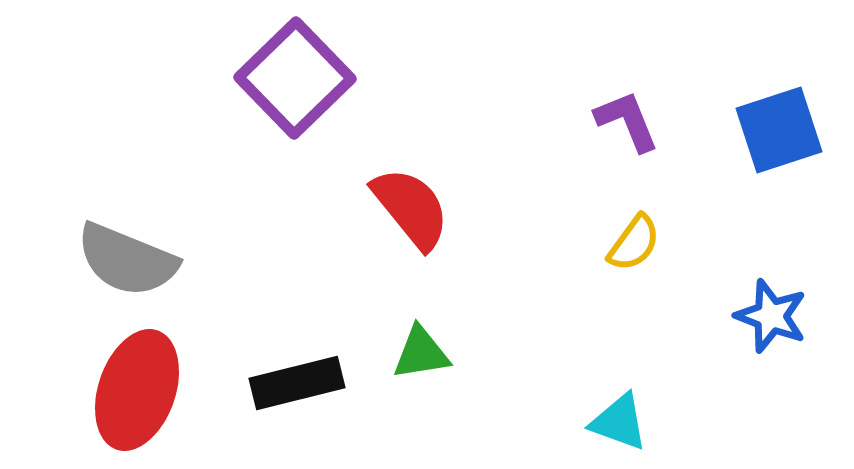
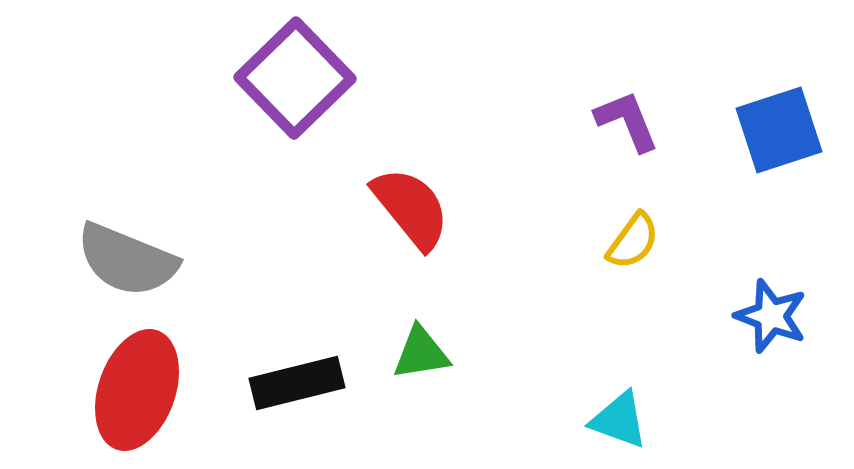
yellow semicircle: moved 1 px left, 2 px up
cyan triangle: moved 2 px up
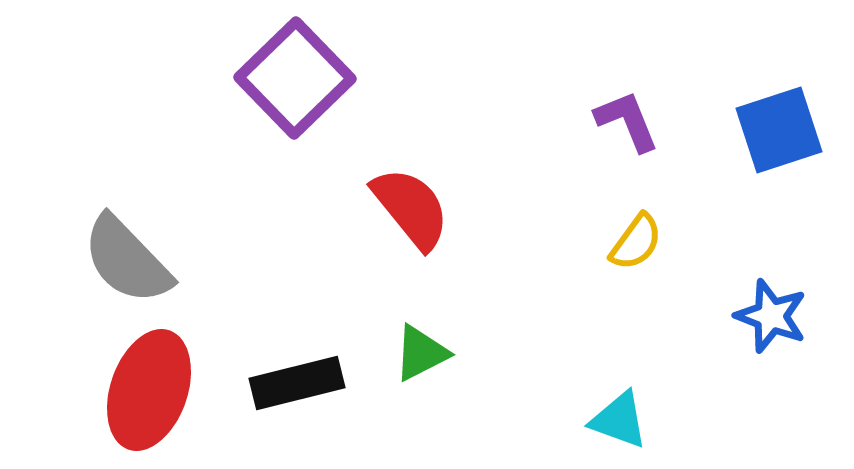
yellow semicircle: moved 3 px right, 1 px down
gray semicircle: rotated 24 degrees clockwise
green triangle: rotated 18 degrees counterclockwise
red ellipse: moved 12 px right
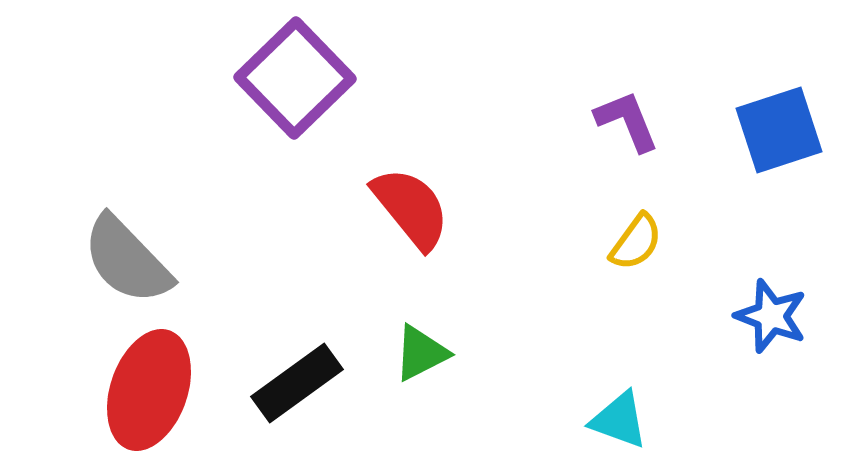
black rectangle: rotated 22 degrees counterclockwise
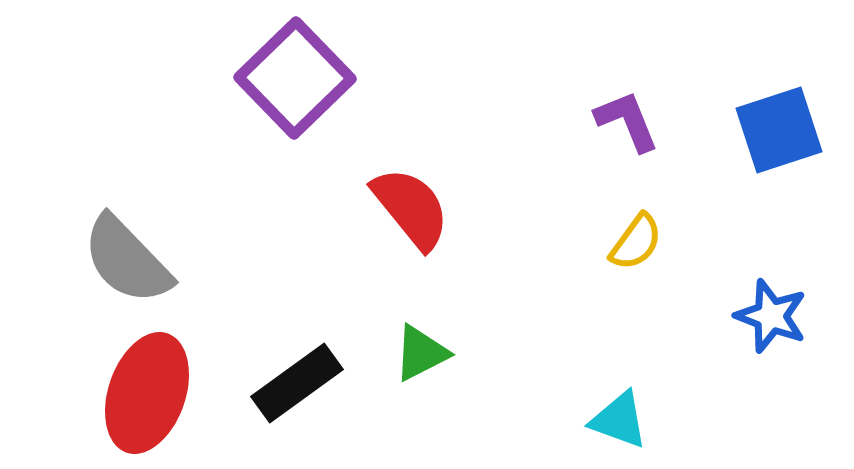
red ellipse: moved 2 px left, 3 px down
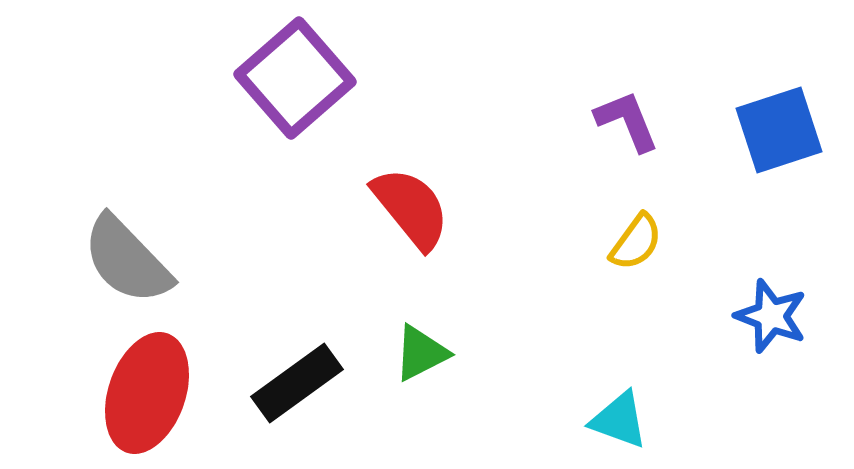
purple square: rotated 3 degrees clockwise
